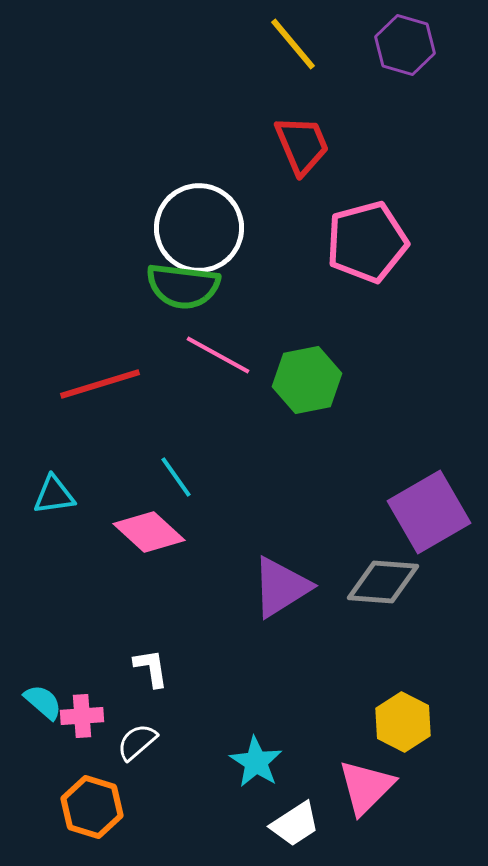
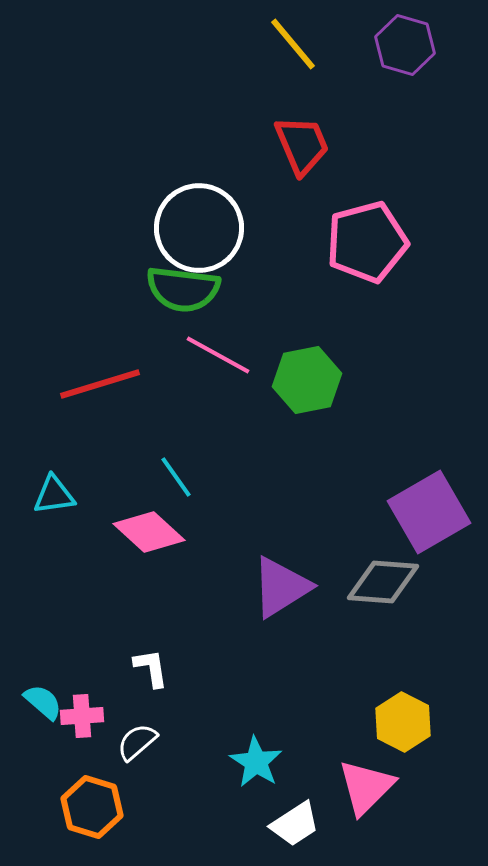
green semicircle: moved 3 px down
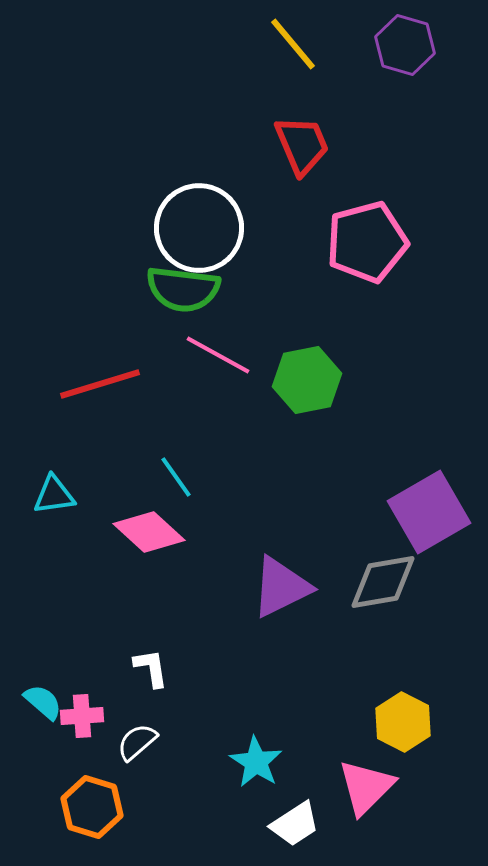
gray diamond: rotated 14 degrees counterclockwise
purple triangle: rotated 6 degrees clockwise
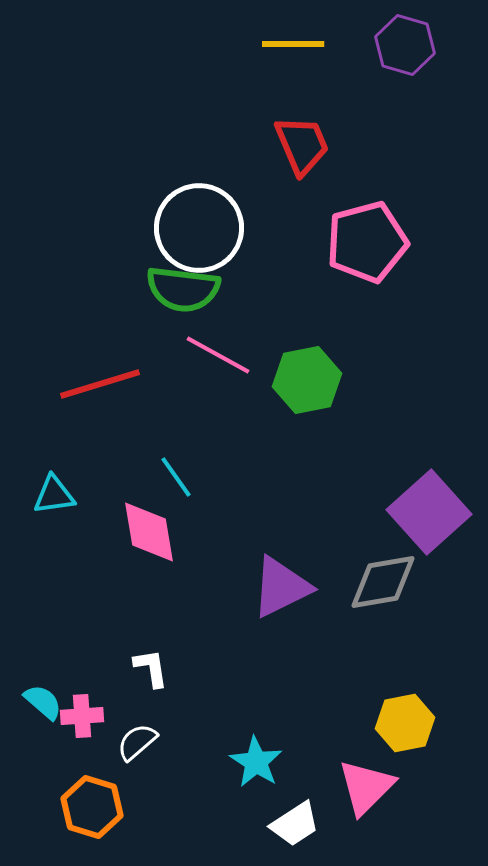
yellow line: rotated 50 degrees counterclockwise
purple square: rotated 12 degrees counterclockwise
pink diamond: rotated 38 degrees clockwise
yellow hexagon: moved 2 px right, 1 px down; rotated 22 degrees clockwise
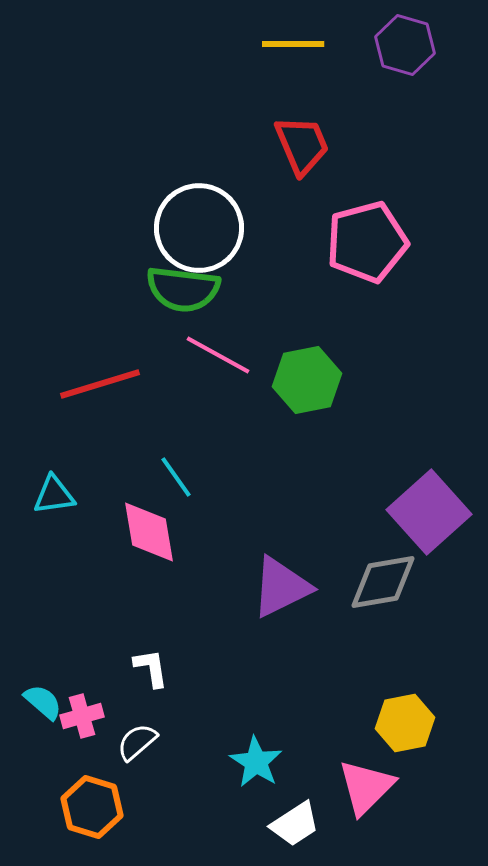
pink cross: rotated 12 degrees counterclockwise
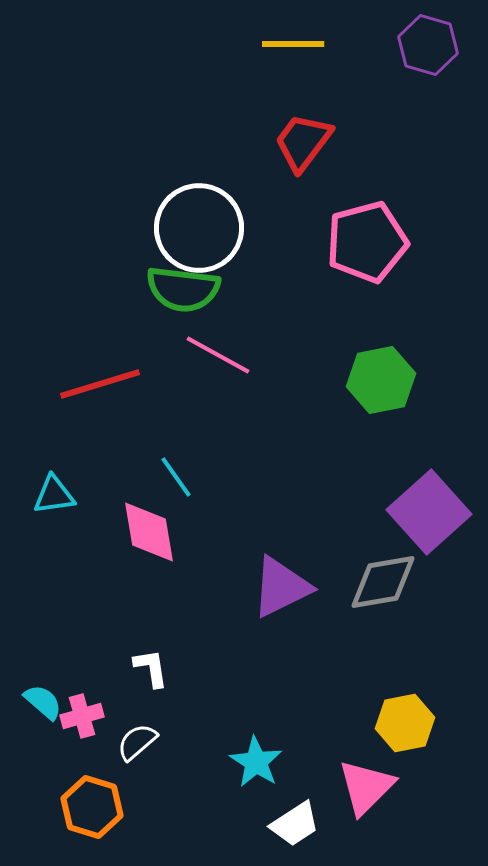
purple hexagon: moved 23 px right
red trapezoid: moved 1 px right, 3 px up; rotated 120 degrees counterclockwise
green hexagon: moved 74 px right
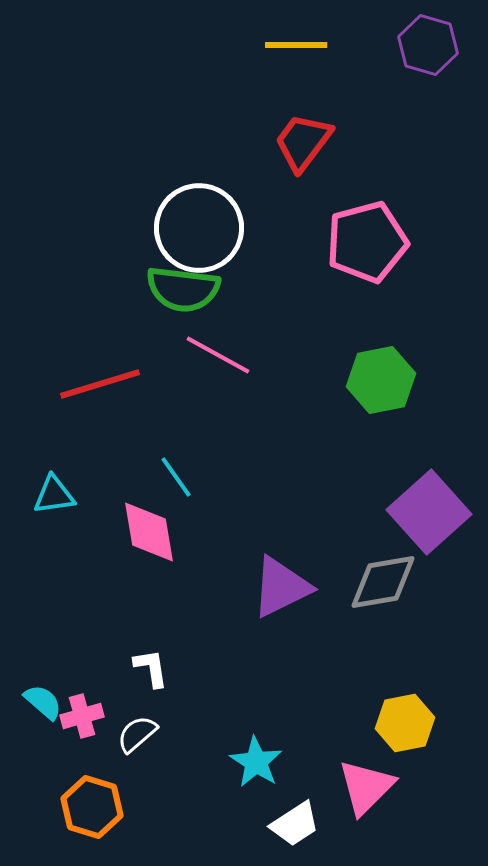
yellow line: moved 3 px right, 1 px down
white semicircle: moved 8 px up
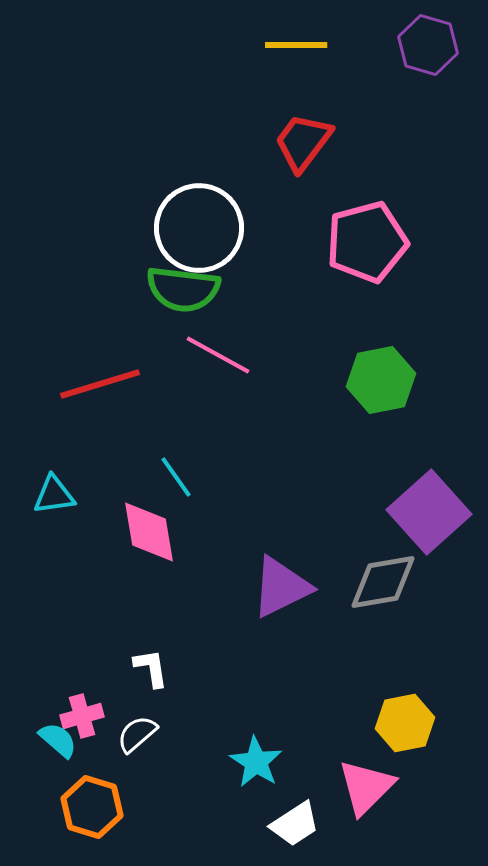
cyan semicircle: moved 15 px right, 38 px down
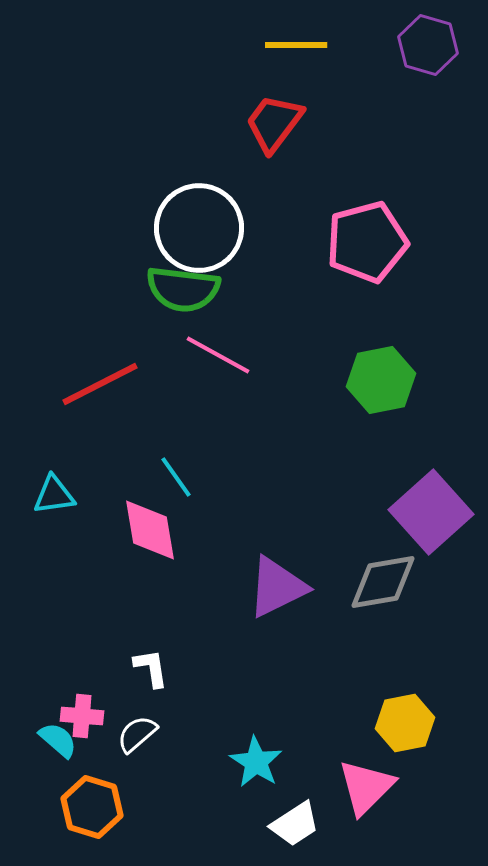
red trapezoid: moved 29 px left, 19 px up
red line: rotated 10 degrees counterclockwise
purple square: moved 2 px right
pink diamond: moved 1 px right, 2 px up
purple triangle: moved 4 px left
pink cross: rotated 21 degrees clockwise
